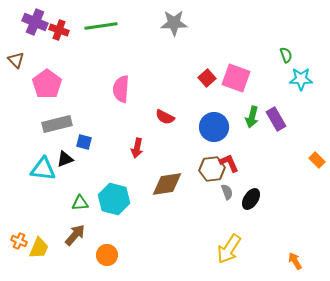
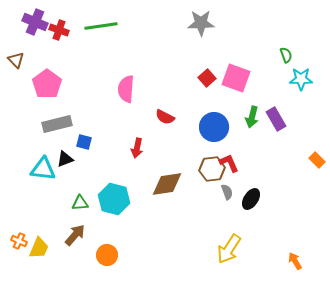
gray star: moved 27 px right
pink semicircle: moved 5 px right
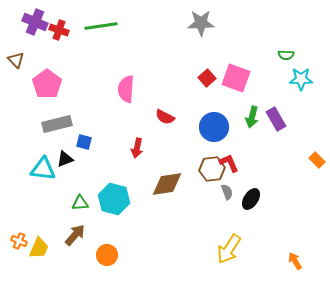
green semicircle: rotated 112 degrees clockwise
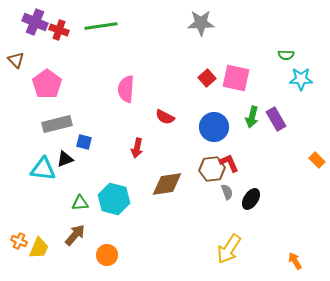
pink square: rotated 8 degrees counterclockwise
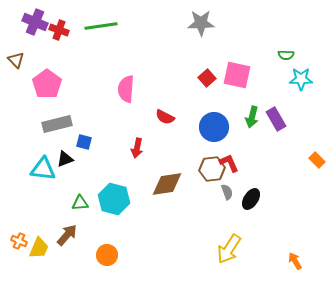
pink square: moved 1 px right, 3 px up
brown arrow: moved 8 px left
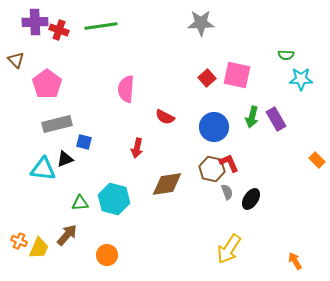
purple cross: rotated 25 degrees counterclockwise
brown hexagon: rotated 20 degrees clockwise
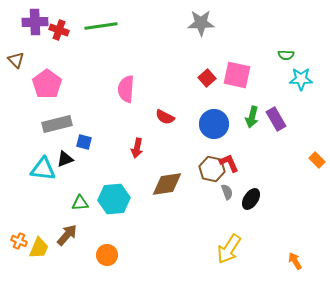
blue circle: moved 3 px up
cyan hexagon: rotated 20 degrees counterclockwise
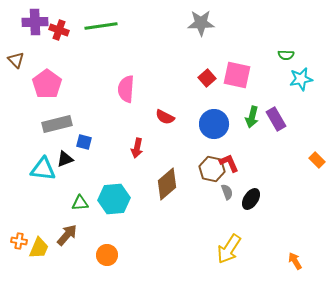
cyan star: rotated 10 degrees counterclockwise
brown diamond: rotated 32 degrees counterclockwise
orange cross: rotated 14 degrees counterclockwise
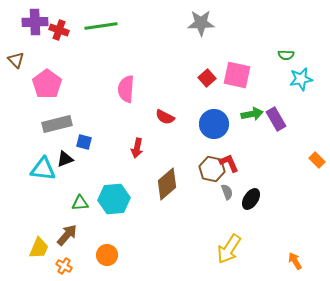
green arrow: moved 3 px up; rotated 115 degrees counterclockwise
orange cross: moved 45 px right, 25 px down; rotated 21 degrees clockwise
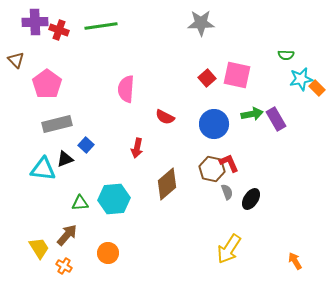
blue square: moved 2 px right, 3 px down; rotated 28 degrees clockwise
orange rectangle: moved 72 px up
yellow trapezoid: rotated 55 degrees counterclockwise
orange circle: moved 1 px right, 2 px up
